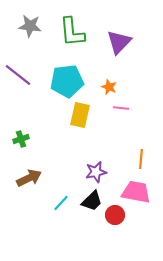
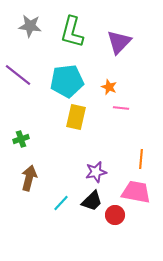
green L-shape: rotated 20 degrees clockwise
yellow rectangle: moved 4 px left, 2 px down
brown arrow: rotated 50 degrees counterclockwise
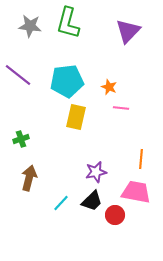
green L-shape: moved 4 px left, 9 px up
purple triangle: moved 9 px right, 11 px up
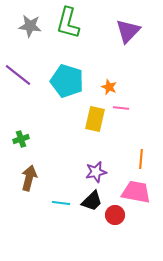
cyan pentagon: rotated 24 degrees clockwise
yellow rectangle: moved 19 px right, 2 px down
cyan line: rotated 54 degrees clockwise
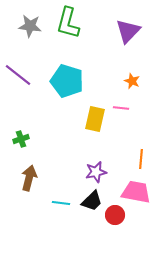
orange star: moved 23 px right, 6 px up
